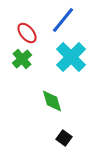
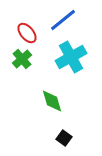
blue line: rotated 12 degrees clockwise
cyan cross: rotated 16 degrees clockwise
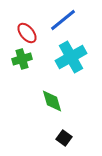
green cross: rotated 24 degrees clockwise
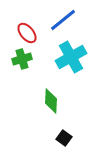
green diamond: moved 1 px left; rotated 20 degrees clockwise
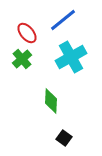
green cross: rotated 24 degrees counterclockwise
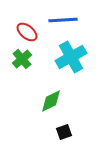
blue line: rotated 36 degrees clockwise
red ellipse: moved 1 px up; rotated 10 degrees counterclockwise
green diamond: rotated 60 degrees clockwise
black square: moved 6 px up; rotated 35 degrees clockwise
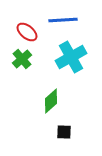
green diamond: rotated 15 degrees counterclockwise
black square: rotated 21 degrees clockwise
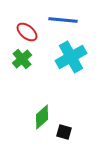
blue line: rotated 8 degrees clockwise
green diamond: moved 9 px left, 16 px down
black square: rotated 14 degrees clockwise
